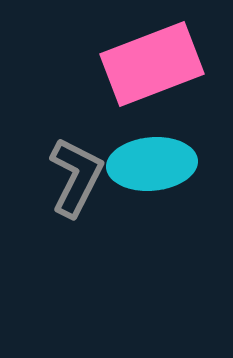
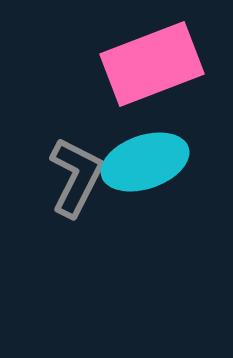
cyan ellipse: moved 7 px left, 2 px up; rotated 14 degrees counterclockwise
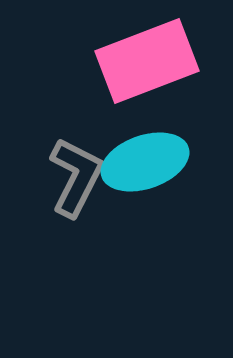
pink rectangle: moved 5 px left, 3 px up
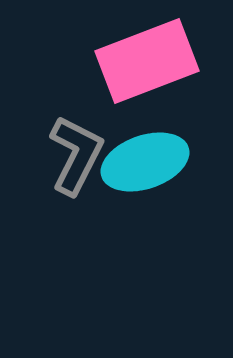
gray L-shape: moved 22 px up
